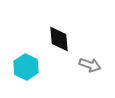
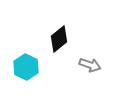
black diamond: rotated 56 degrees clockwise
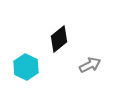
gray arrow: rotated 45 degrees counterclockwise
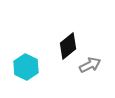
black diamond: moved 9 px right, 7 px down
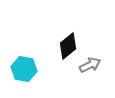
cyan hexagon: moved 2 px left, 2 px down; rotated 15 degrees counterclockwise
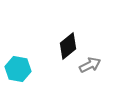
cyan hexagon: moved 6 px left
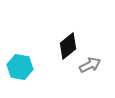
cyan hexagon: moved 2 px right, 2 px up
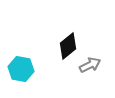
cyan hexagon: moved 1 px right, 2 px down
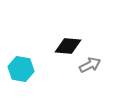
black diamond: rotated 44 degrees clockwise
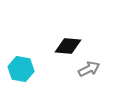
gray arrow: moved 1 px left, 4 px down
